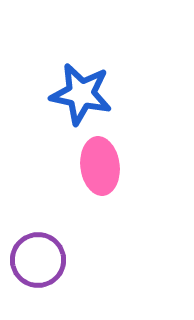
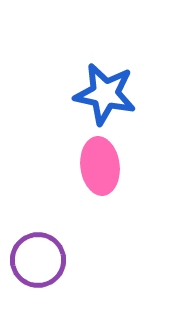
blue star: moved 24 px right
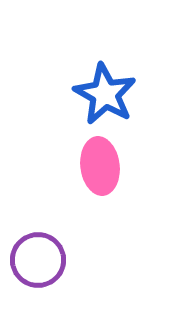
blue star: rotated 18 degrees clockwise
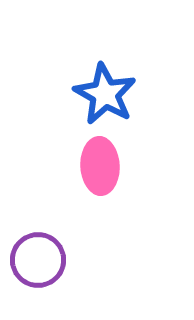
pink ellipse: rotated 4 degrees clockwise
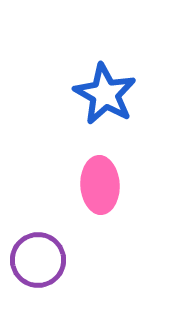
pink ellipse: moved 19 px down
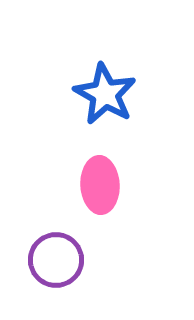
purple circle: moved 18 px right
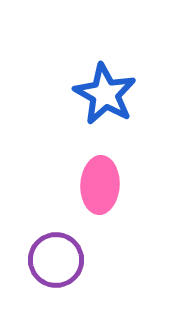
pink ellipse: rotated 6 degrees clockwise
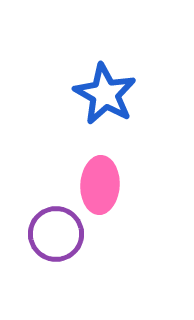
purple circle: moved 26 px up
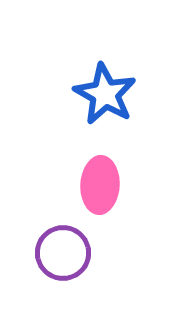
purple circle: moved 7 px right, 19 px down
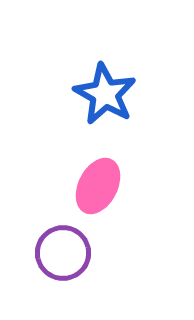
pink ellipse: moved 2 px left, 1 px down; rotated 24 degrees clockwise
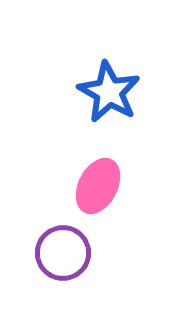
blue star: moved 4 px right, 2 px up
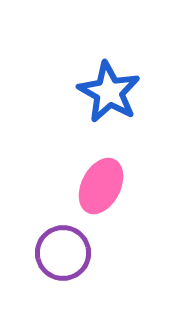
pink ellipse: moved 3 px right
